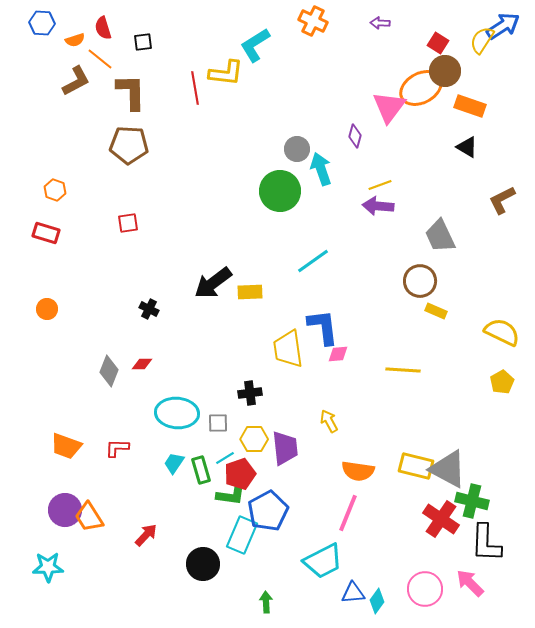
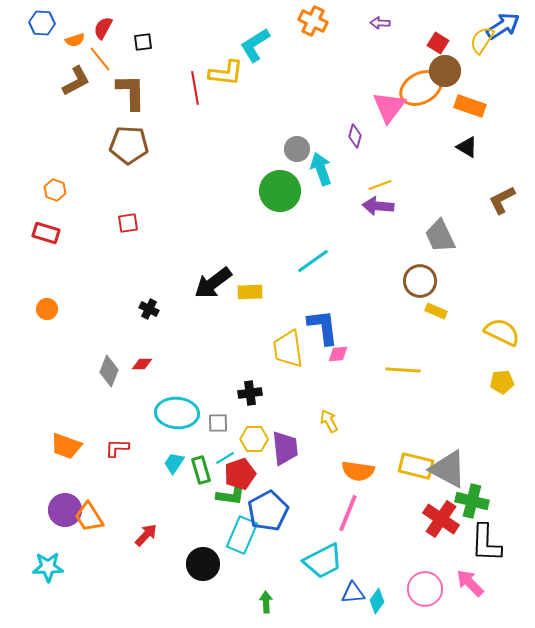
red semicircle at (103, 28): rotated 45 degrees clockwise
orange line at (100, 59): rotated 12 degrees clockwise
yellow pentagon at (502, 382): rotated 25 degrees clockwise
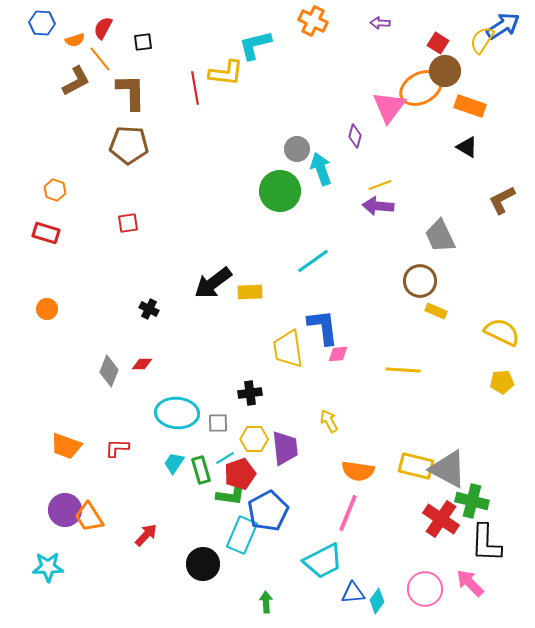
cyan L-shape at (255, 45): rotated 18 degrees clockwise
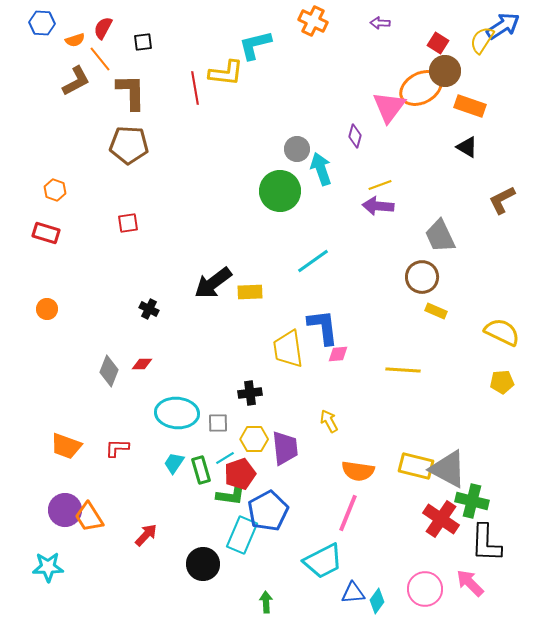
brown circle at (420, 281): moved 2 px right, 4 px up
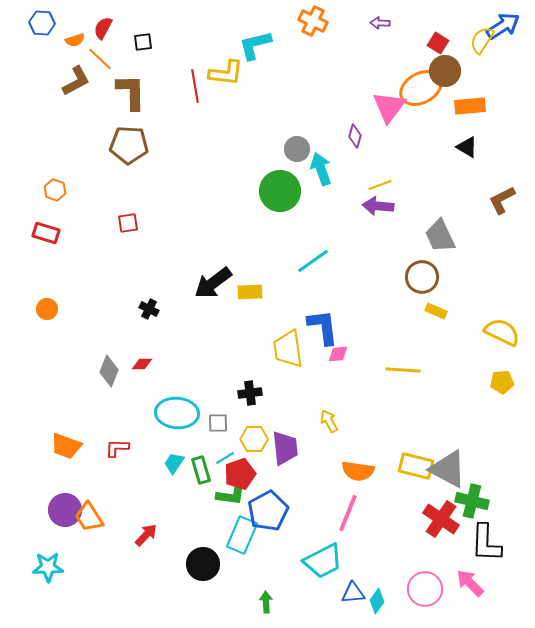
orange line at (100, 59): rotated 8 degrees counterclockwise
red line at (195, 88): moved 2 px up
orange rectangle at (470, 106): rotated 24 degrees counterclockwise
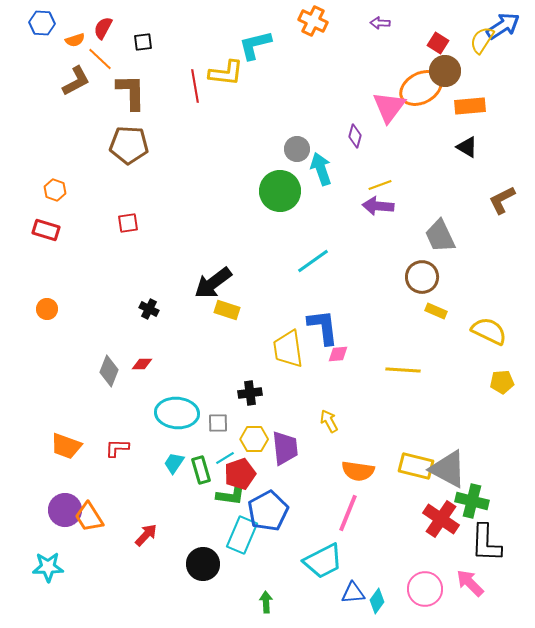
red rectangle at (46, 233): moved 3 px up
yellow rectangle at (250, 292): moved 23 px left, 18 px down; rotated 20 degrees clockwise
yellow semicircle at (502, 332): moved 13 px left, 1 px up
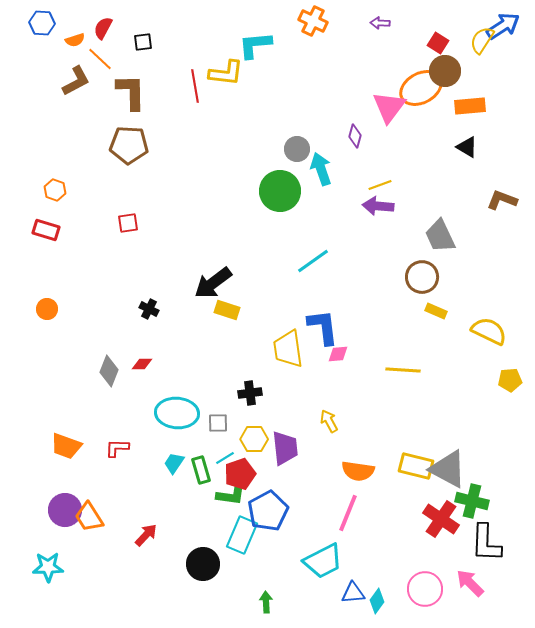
cyan L-shape at (255, 45): rotated 9 degrees clockwise
brown L-shape at (502, 200): rotated 48 degrees clockwise
yellow pentagon at (502, 382): moved 8 px right, 2 px up
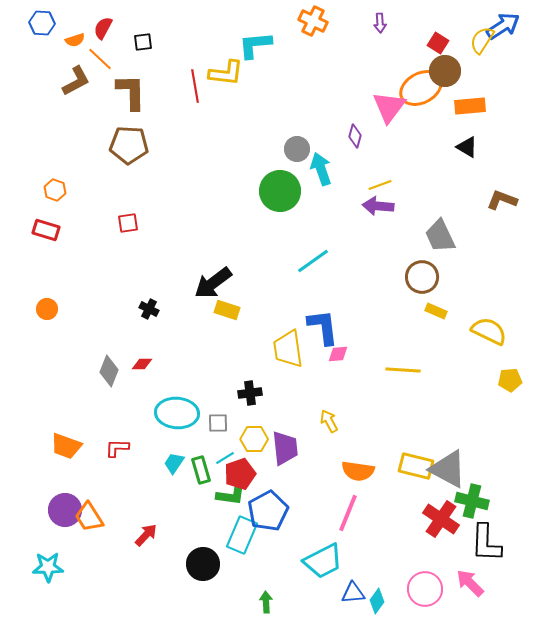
purple arrow at (380, 23): rotated 96 degrees counterclockwise
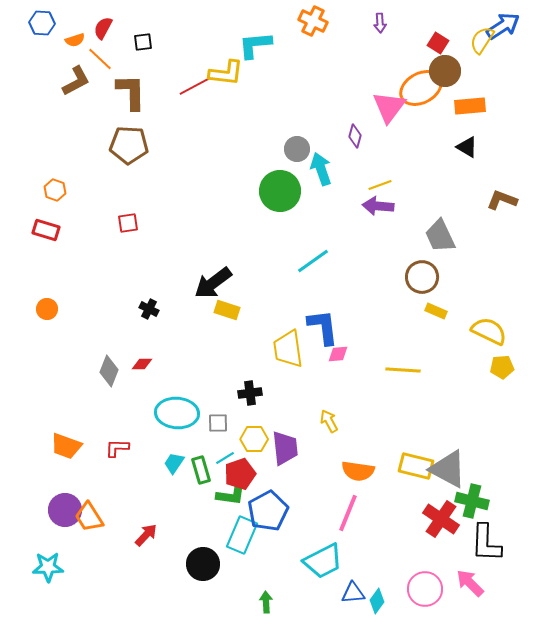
red line at (195, 86): rotated 72 degrees clockwise
yellow pentagon at (510, 380): moved 8 px left, 13 px up
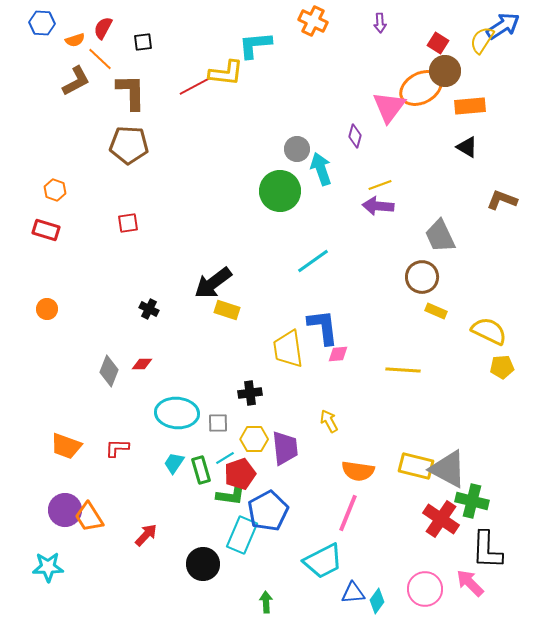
black L-shape at (486, 543): moved 1 px right, 7 px down
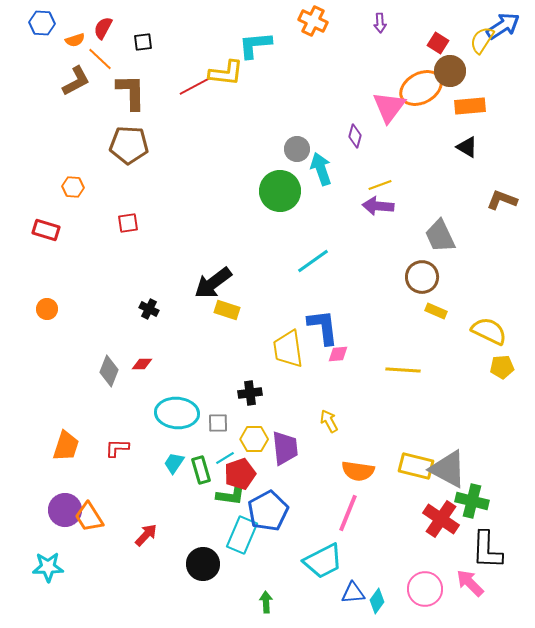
brown circle at (445, 71): moved 5 px right
orange hexagon at (55, 190): moved 18 px right, 3 px up; rotated 15 degrees counterclockwise
orange trapezoid at (66, 446): rotated 92 degrees counterclockwise
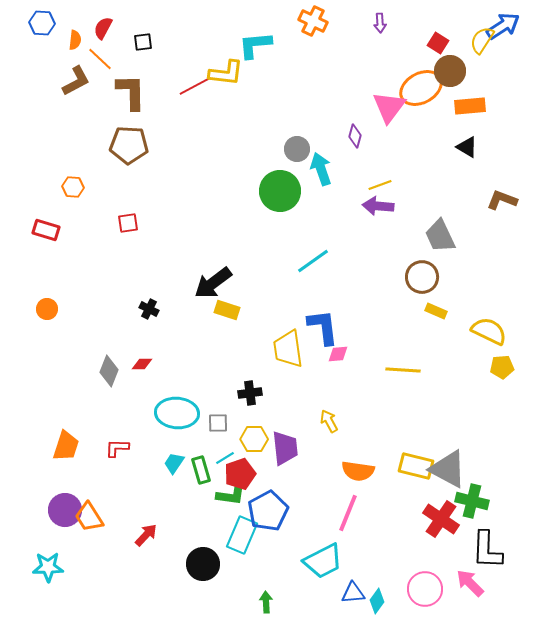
orange semicircle at (75, 40): rotated 66 degrees counterclockwise
